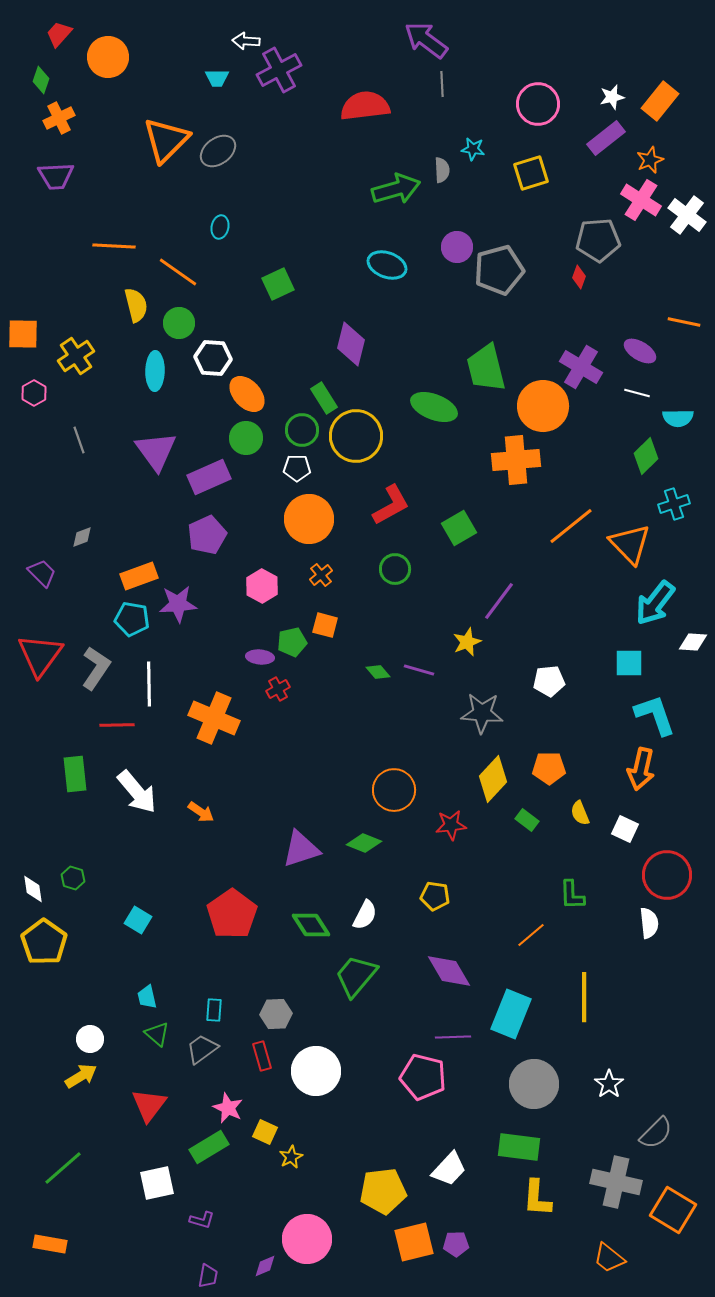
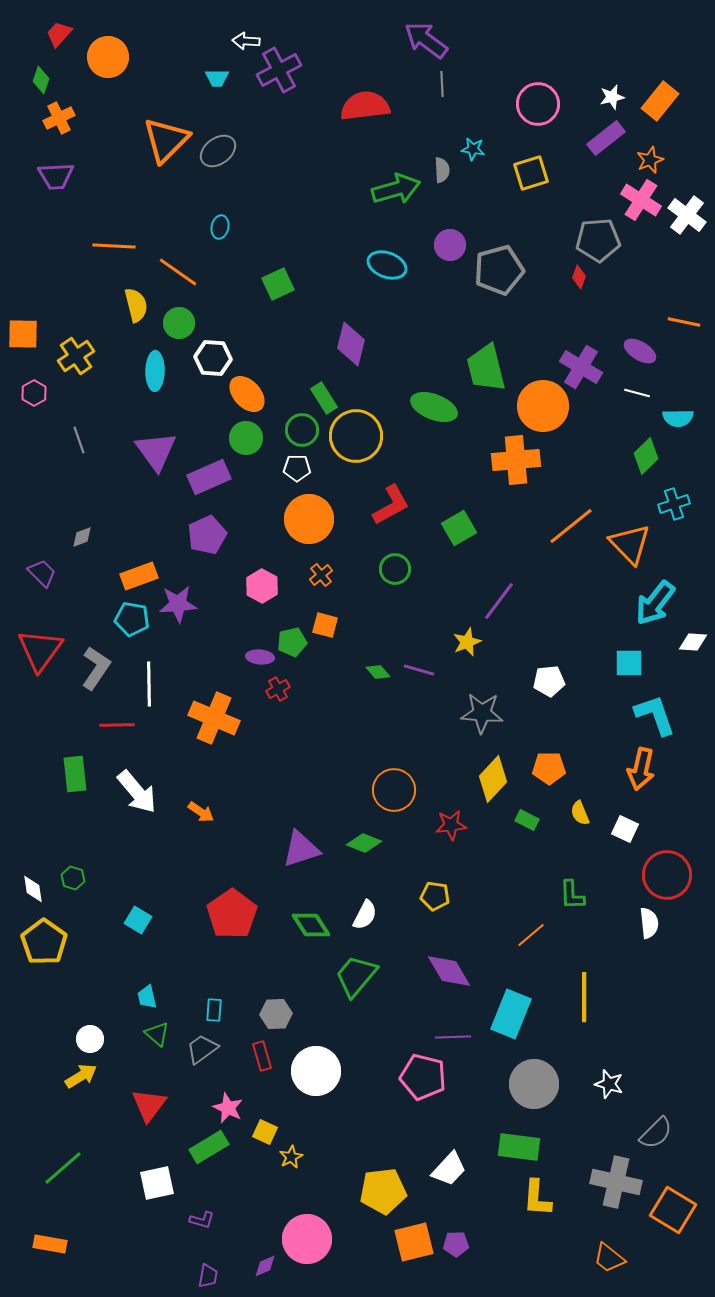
purple circle at (457, 247): moved 7 px left, 2 px up
red triangle at (40, 655): moved 5 px up
green rectangle at (527, 820): rotated 10 degrees counterclockwise
white star at (609, 1084): rotated 20 degrees counterclockwise
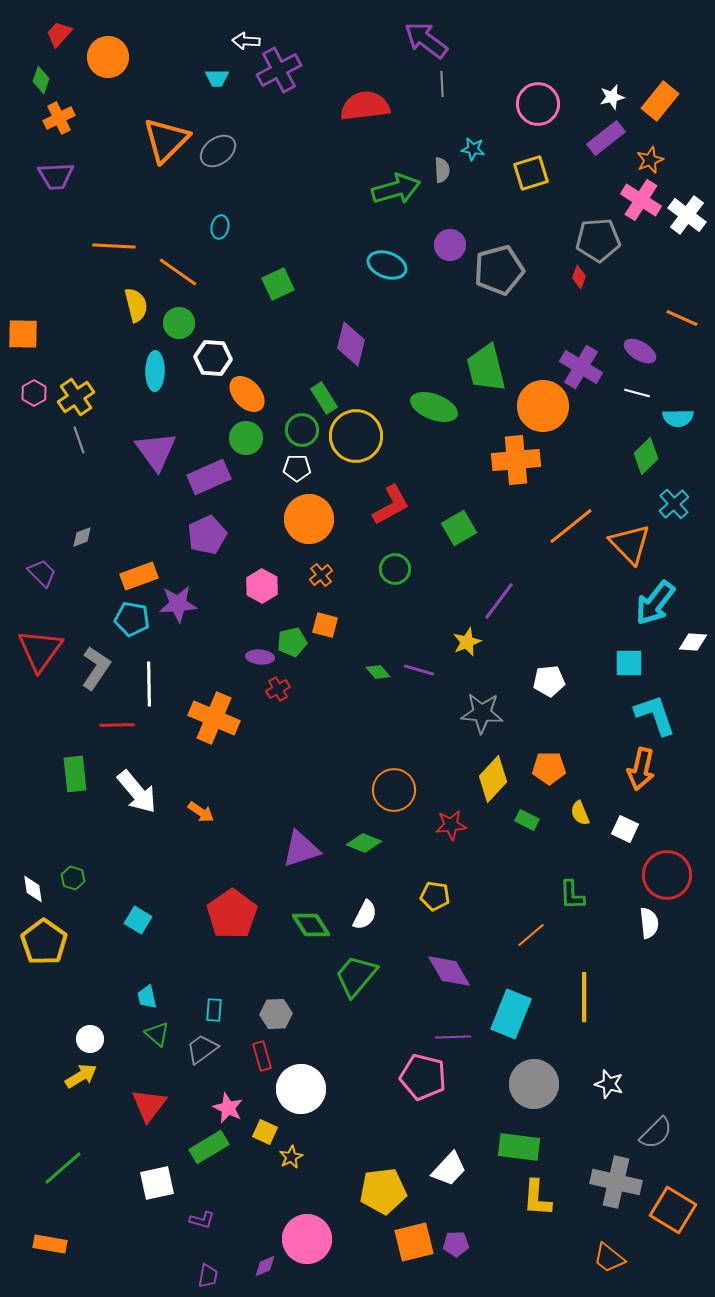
orange line at (684, 322): moved 2 px left, 4 px up; rotated 12 degrees clockwise
yellow cross at (76, 356): moved 41 px down
cyan cross at (674, 504): rotated 24 degrees counterclockwise
white circle at (316, 1071): moved 15 px left, 18 px down
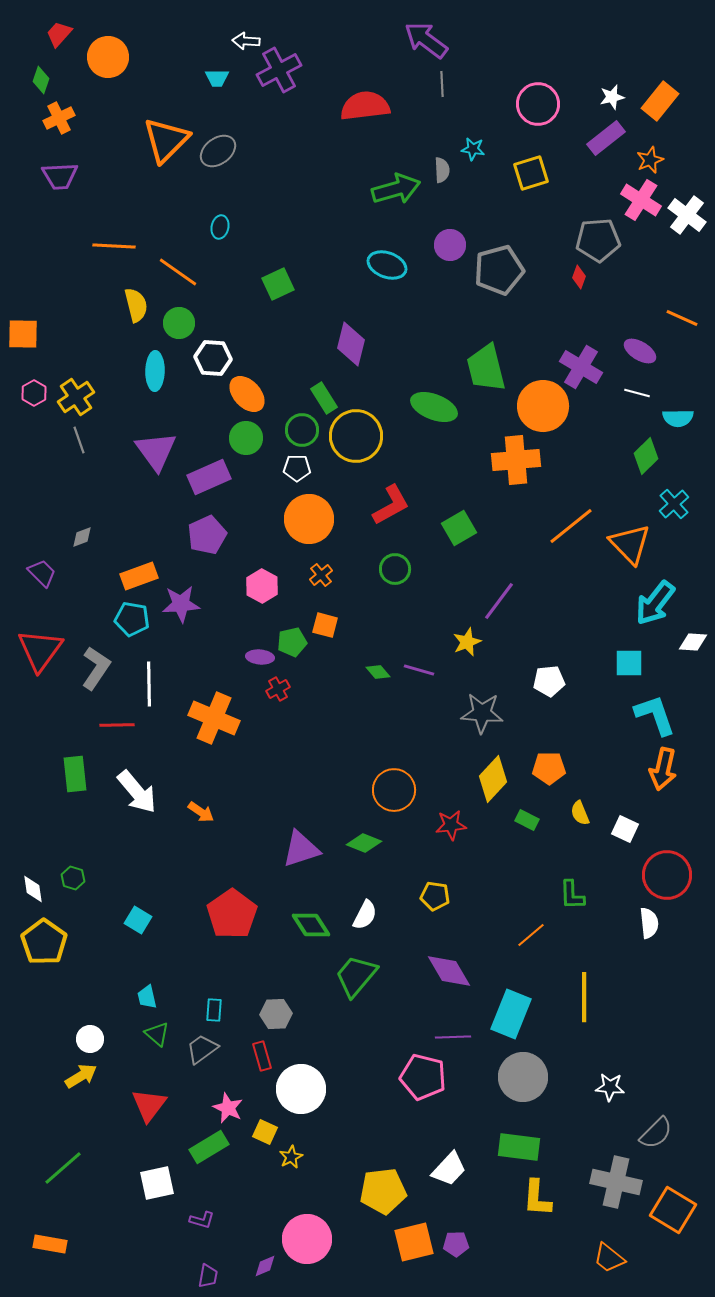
purple trapezoid at (56, 176): moved 4 px right
purple star at (178, 604): moved 3 px right
orange arrow at (641, 769): moved 22 px right
gray circle at (534, 1084): moved 11 px left, 7 px up
white star at (609, 1084): moved 1 px right, 3 px down; rotated 12 degrees counterclockwise
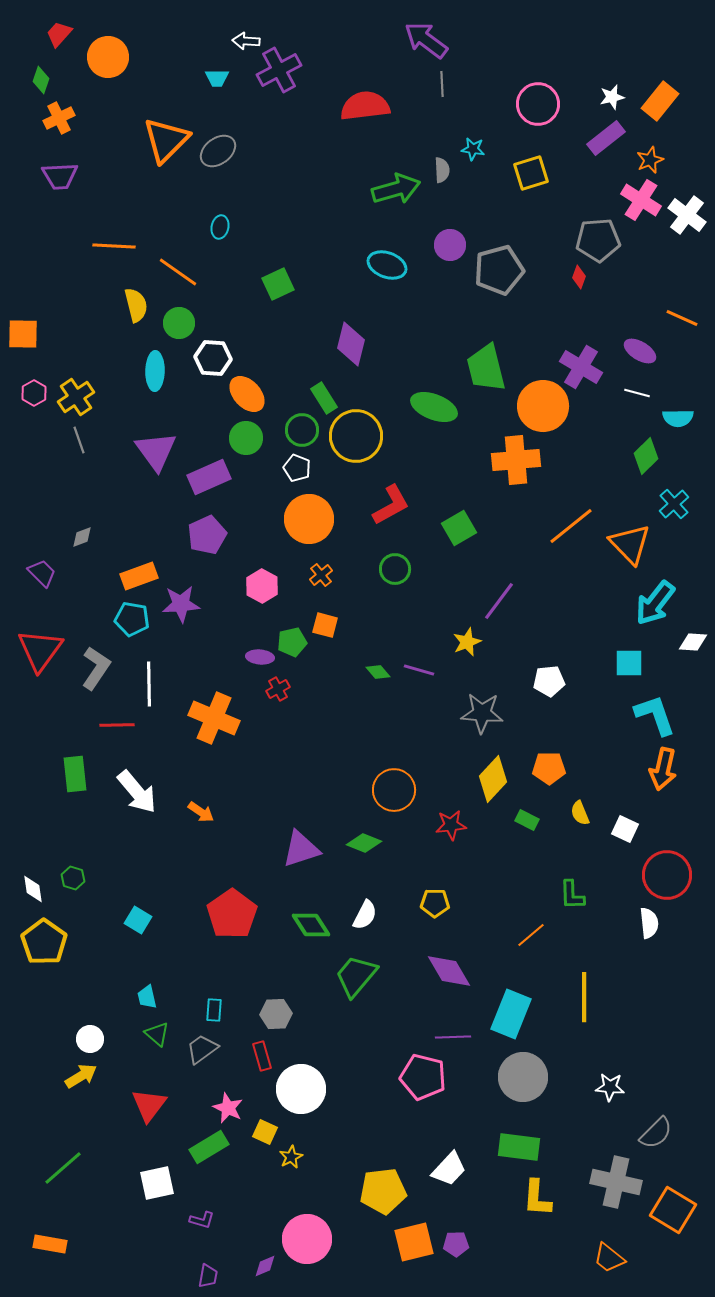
white pentagon at (297, 468): rotated 20 degrees clockwise
yellow pentagon at (435, 896): moved 7 px down; rotated 8 degrees counterclockwise
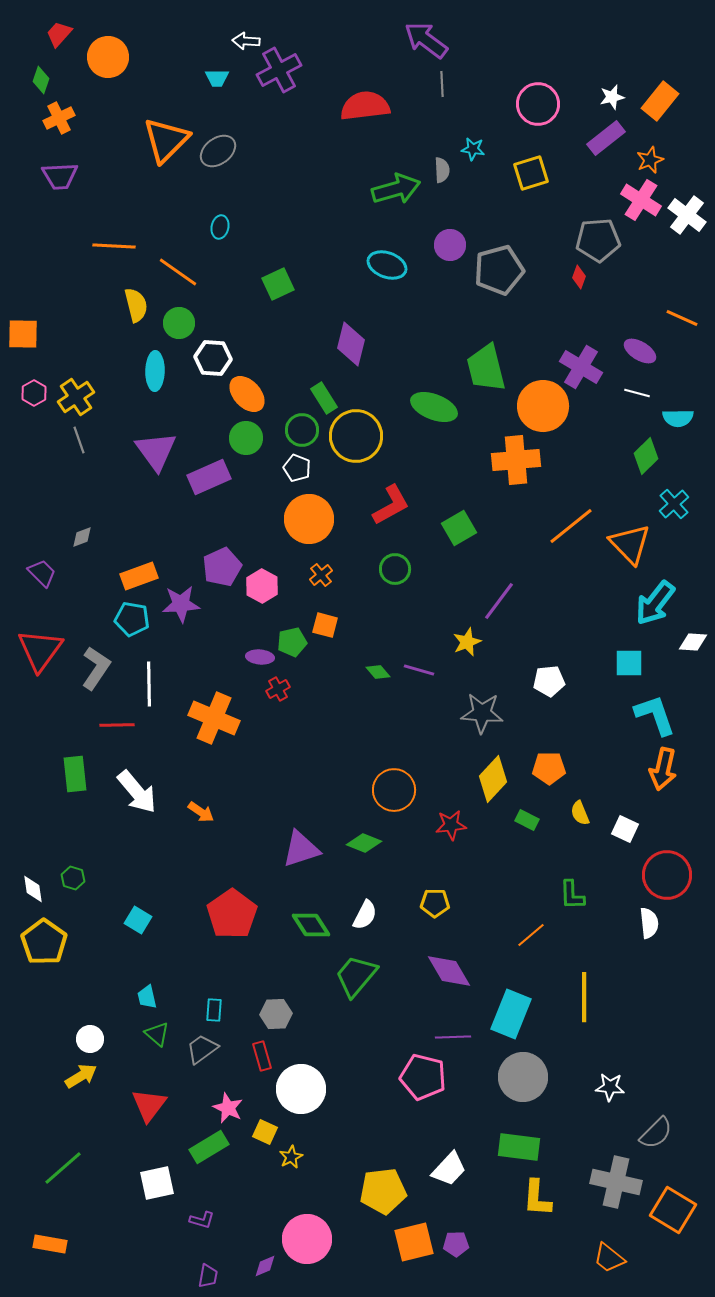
purple pentagon at (207, 535): moved 15 px right, 32 px down
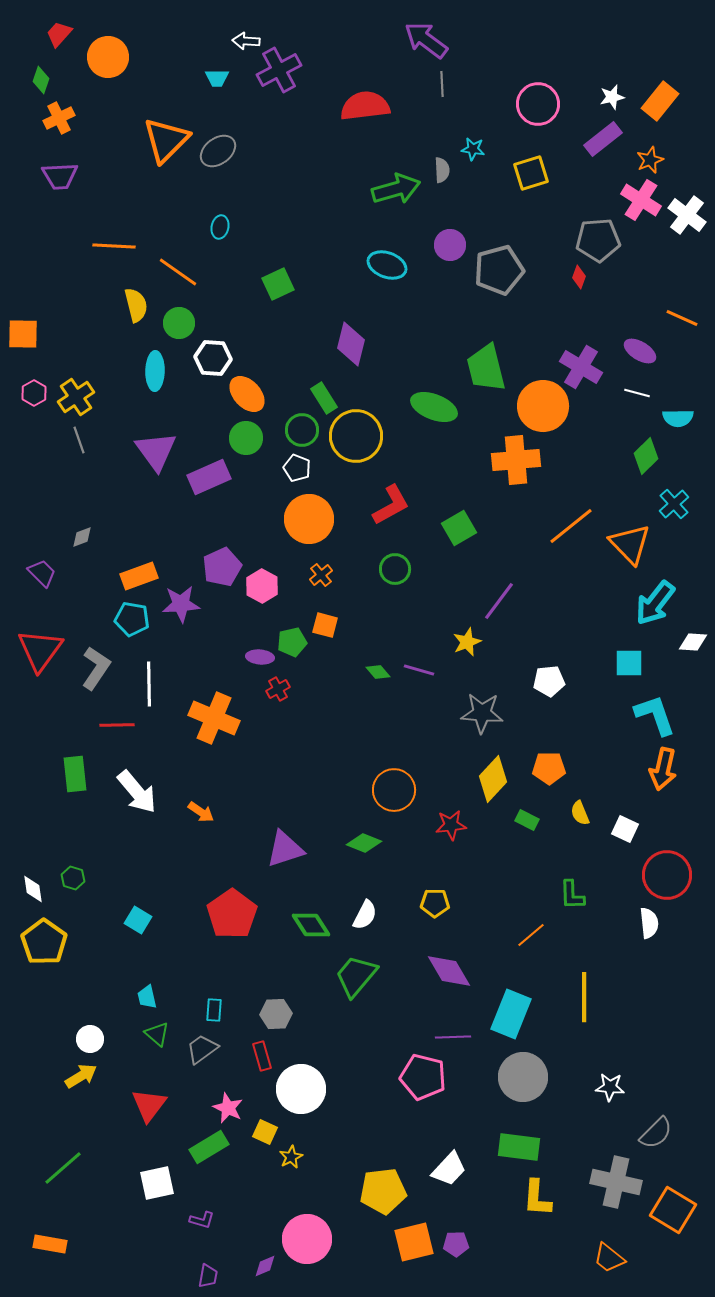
purple rectangle at (606, 138): moved 3 px left, 1 px down
purple triangle at (301, 849): moved 16 px left
